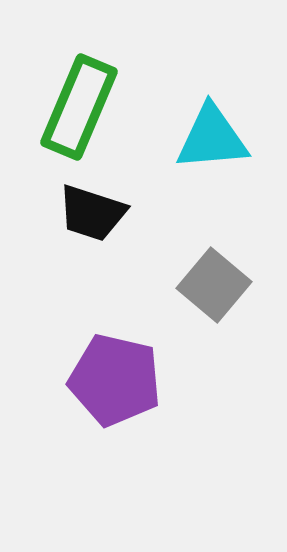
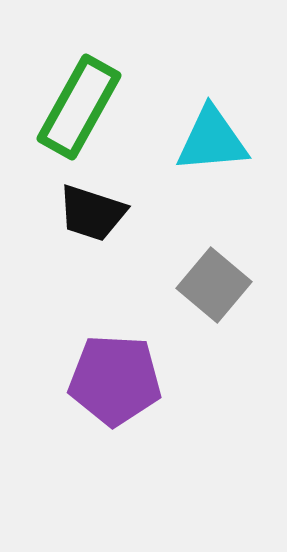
green rectangle: rotated 6 degrees clockwise
cyan triangle: moved 2 px down
purple pentagon: rotated 10 degrees counterclockwise
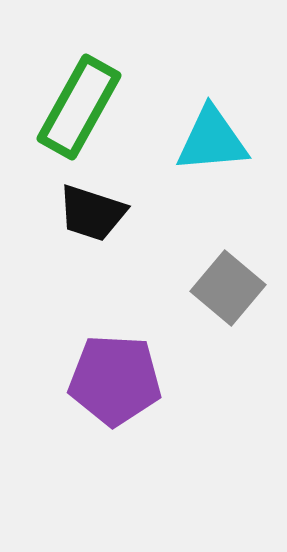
gray square: moved 14 px right, 3 px down
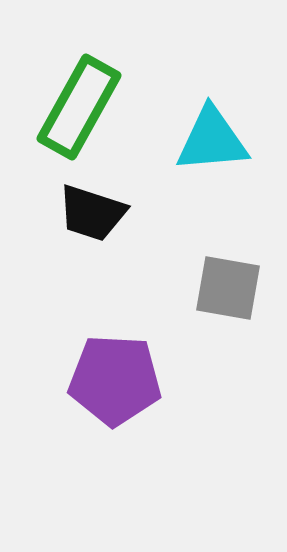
gray square: rotated 30 degrees counterclockwise
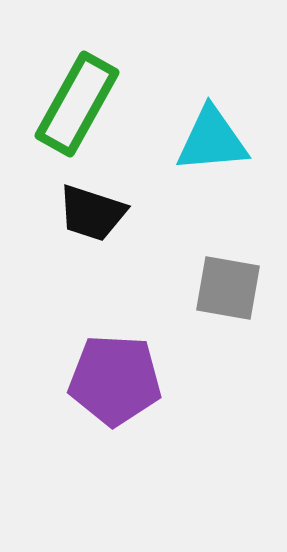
green rectangle: moved 2 px left, 3 px up
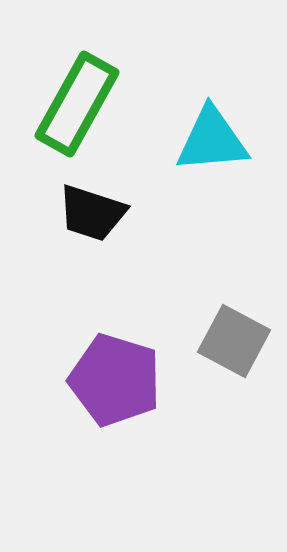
gray square: moved 6 px right, 53 px down; rotated 18 degrees clockwise
purple pentagon: rotated 14 degrees clockwise
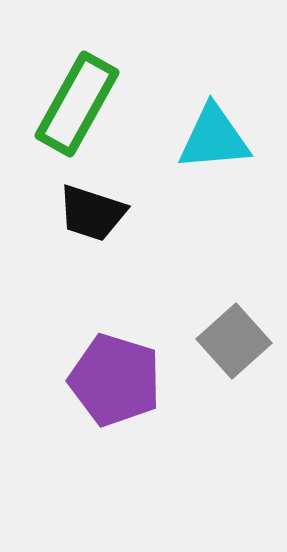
cyan triangle: moved 2 px right, 2 px up
gray square: rotated 20 degrees clockwise
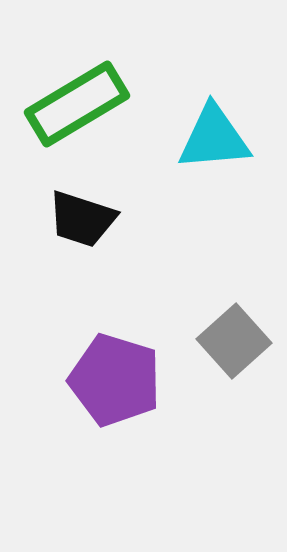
green rectangle: rotated 30 degrees clockwise
black trapezoid: moved 10 px left, 6 px down
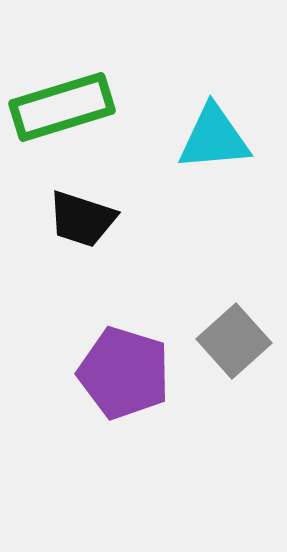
green rectangle: moved 15 px left, 3 px down; rotated 14 degrees clockwise
purple pentagon: moved 9 px right, 7 px up
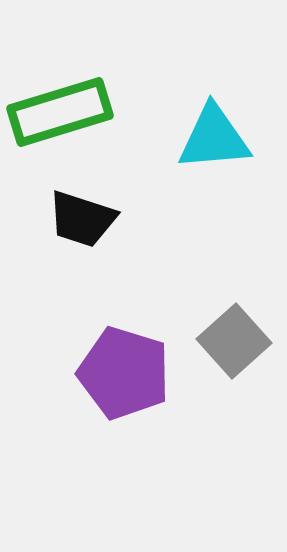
green rectangle: moved 2 px left, 5 px down
